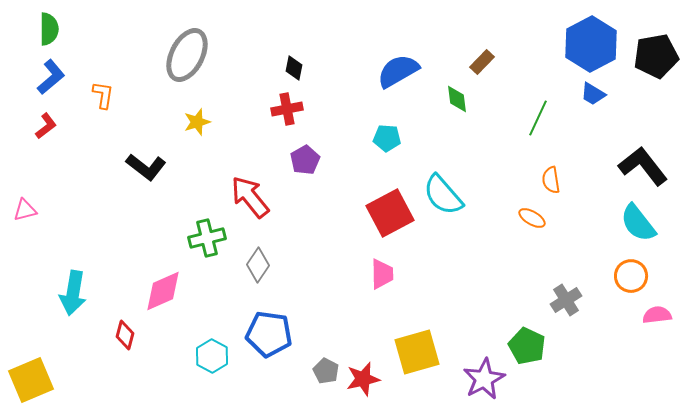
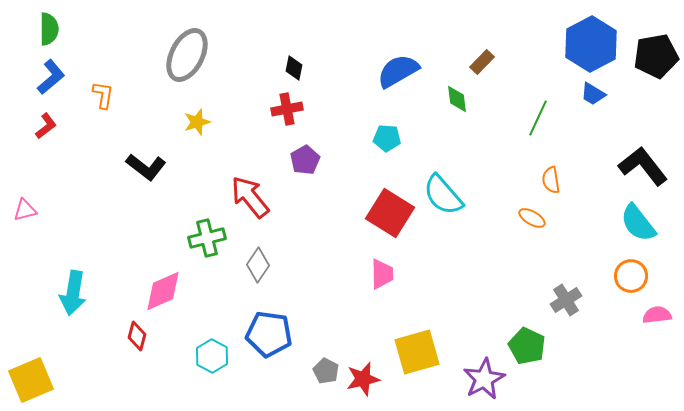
red square at (390, 213): rotated 30 degrees counterclockwise
red diamond at (125, 335): moved 12 px right, 1 px down
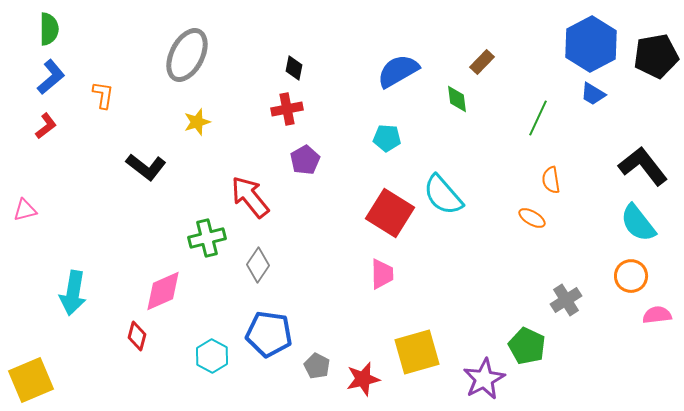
gray pentagon at (326, 371): moved 9 px left, 5 px up
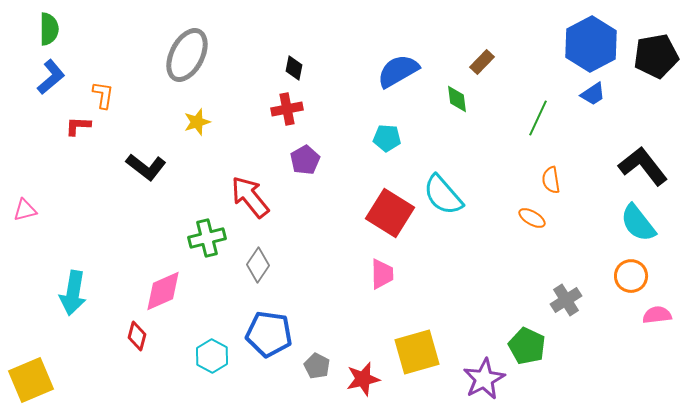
blue trapezoid at (593, 94): rotated 64 degrees counterclockwise
red L-shape at (46, 126): moved 32 px right; rotated 140 degrees counterclockwise
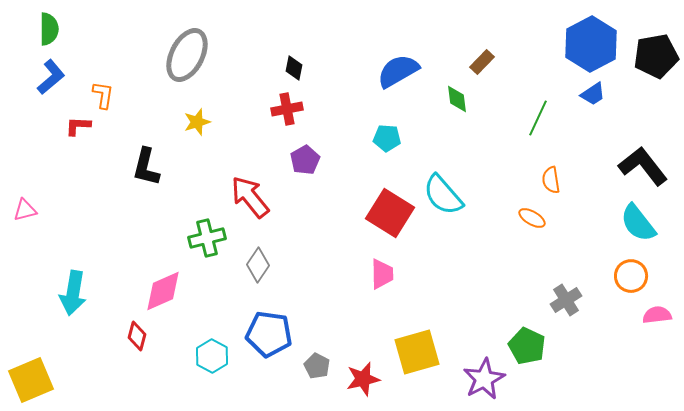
black L-shape at (146, 167): rotated 66 degrees clockwise
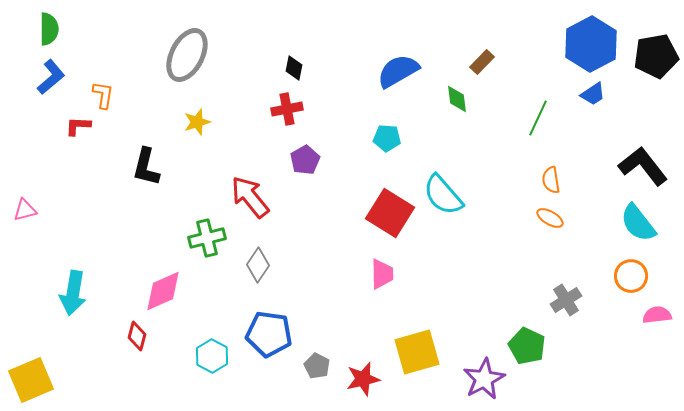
orange ellipse at (532, 218): moved 18 px right
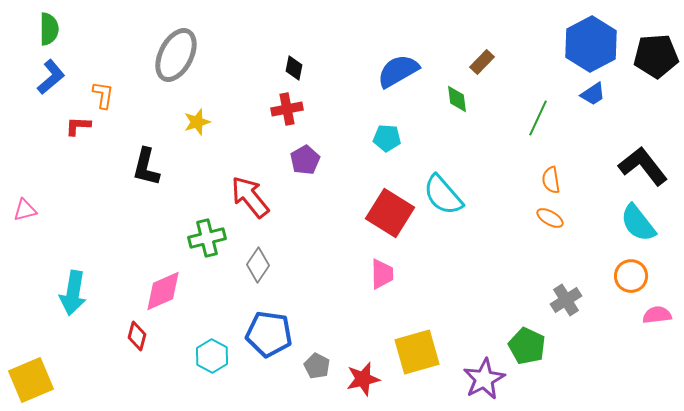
gray ellipse at (187, 55): moved 11 px left
black pentagon at (656, 56): rotated 6 degrees clockwise
